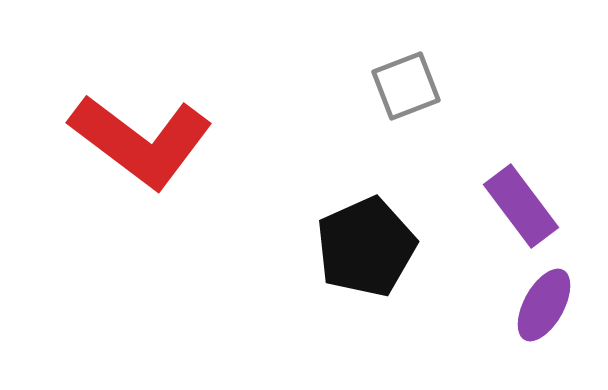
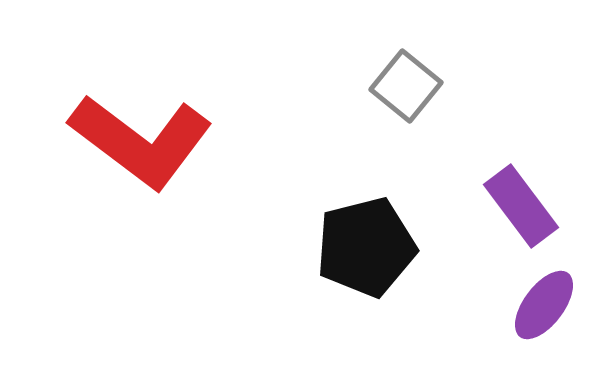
gray square: rotated 30 degrees counterclockwise
black pentagon: rotated 10 degrees clockwise
purple ellipse: rotated 8 degrees clockwise
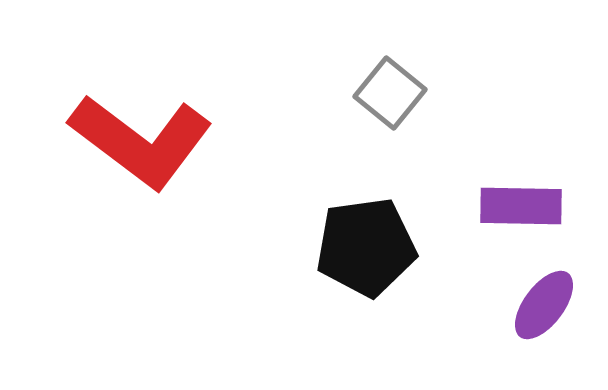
gray square: moved 16 px left, 7 px down
purple rectangle: rotated 52 degrees counterclockwise
black pentagon: rotated 6 degrees clockwise
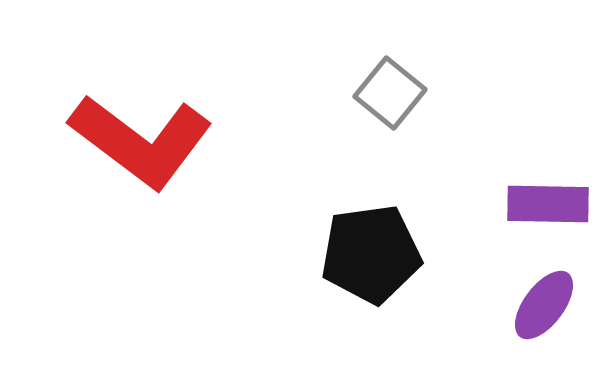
purple rectangle: moved 27 px right, 2 px up
black pentagon: moved 5 px right, 7 px down
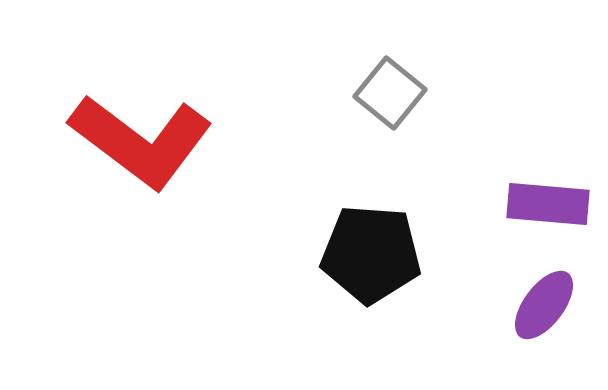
purple rectangle: rotated 4 degrees clockwise
black pentagon: rotated 12 degrees clockwise
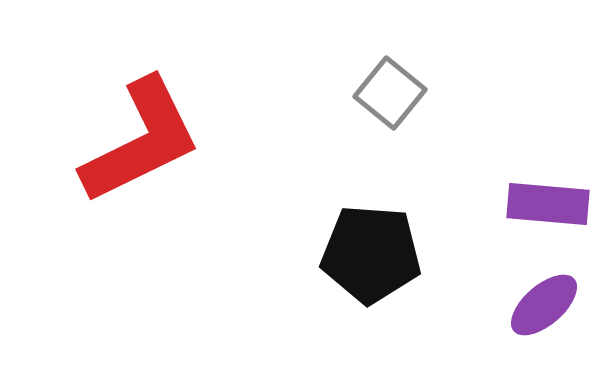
red L-shape: rotated 63 degrees counterclockwise
purple ellipse: rotated 12 degrees clockwise
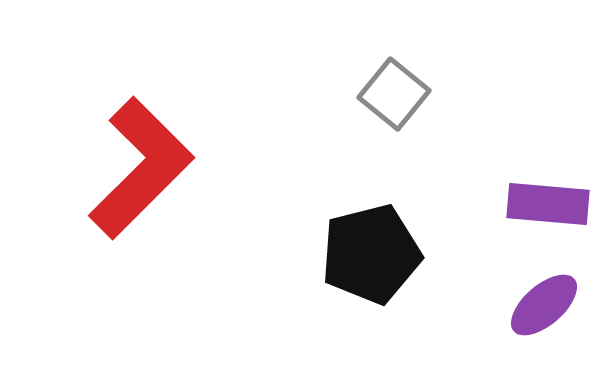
gray square: moved 4 px right, 1 px down
red L-shape: moved 27 px down; rotated 19 degrees counterclockwise
black pentagon: rotated 18 degrees counterclockwise
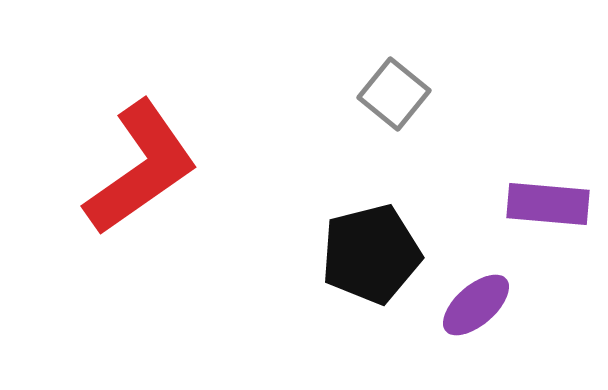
red L-shape: rotated 10 degrees clockwise
purple ellipse: moved 68 px left
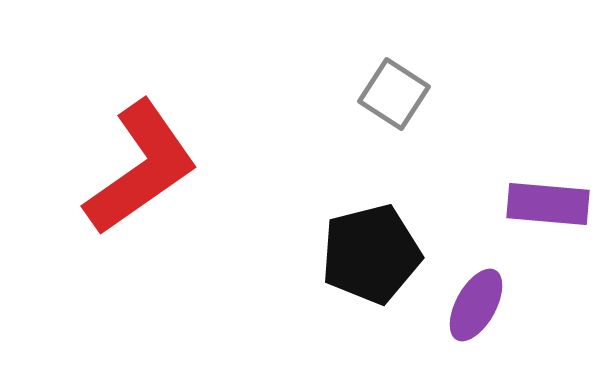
gray square: rotated 6 degrees counterclockwise
purple ellipse: rotated 20 degrees counterclockwise
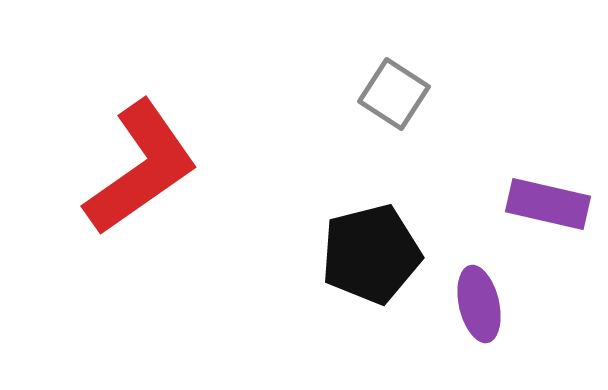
purple rectangle: rotated 8 degrees clockwise
purple ellipse: moved 3 px right, 1 px up; rotated 42 degrees counterclockwise
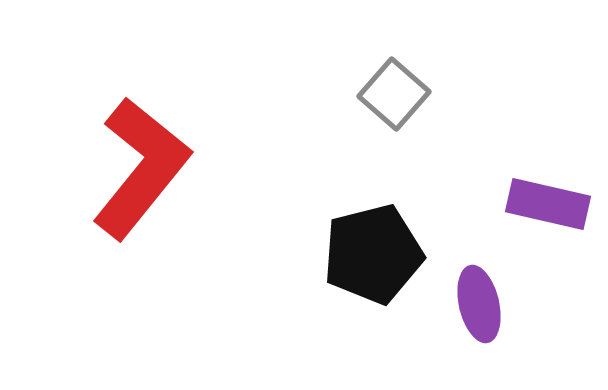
gray square: rotated 8 degrees clockwise
red L-shape: rotated 16 degrees counterclockwise
black pentagon: moved 2 px right
